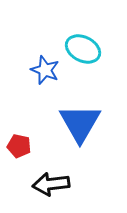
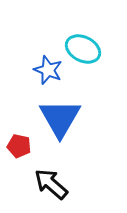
blue star: moved 3 px right
blue triangle: moved 20 px left, 5 px up
black arrow: rotated 48 degrees clockwise
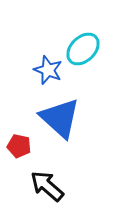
cyan ellipse: rotated 72 degrees counterclockwise
blue triangle: rotated 18 degrees counterclockwise
black arrow: moved 4 px left, 2 px down
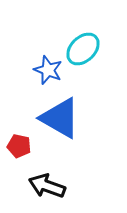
blue triangle: rotated 12 degrees counterclockwise
black arrow: rotated 21 degrees counterclockwise
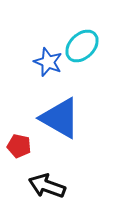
cyan ellipse: moved 1 px left, 3 px up
blue star: moved 8 px up
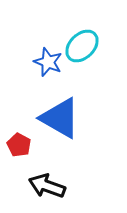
red pentagon: moved 1 px up; rotated 15 degrees clockwise
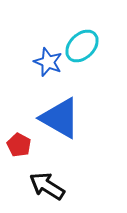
black arrow: rotated 12 degrees clockwise
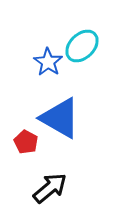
blue star: rotated 12 degrees clockwise
red pentagon: moved 7 px right, 3 px up
black arrow: moved 3 px right, 2 px down; rotated 108 degrees clockwise
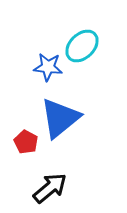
blue star: moved 5 px down; rotated 28 degrees counterclockwise
blue triangle: rotated 51 degrees clockwise
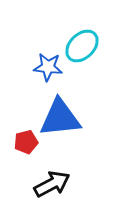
blue triangle: rotated 33 degrees clockwise
red pentagon: rotated 30 degrees clockwise
black arrow: moved 2 px right, 4 px up; rotated 12 degrees clockwise
